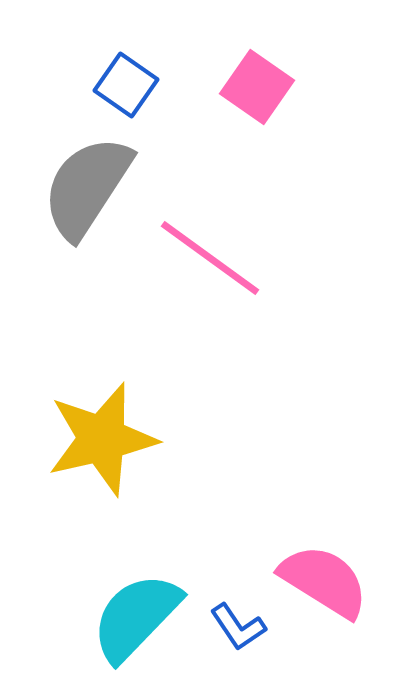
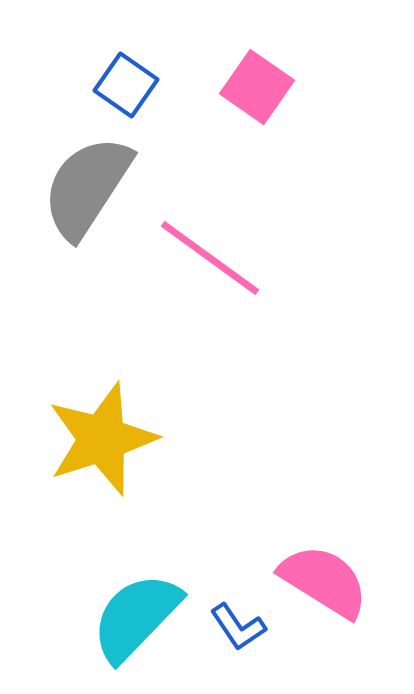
yellow star: rotated 5 degrees counterclockwise
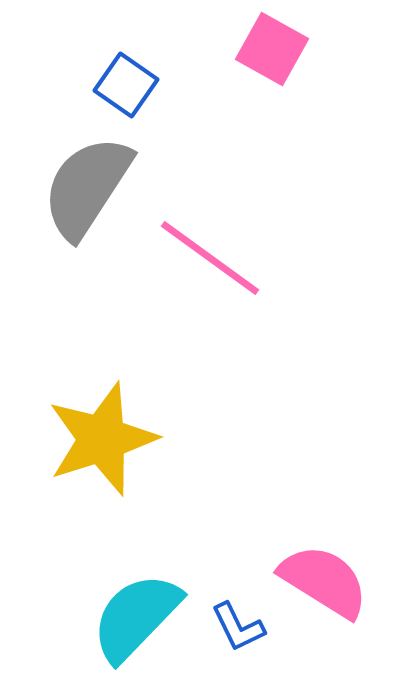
pink square: moved 15 px right, 38 px up; rotated 6 degrees counterclockwise
blue L-shape: rotated 8 degrees clockwise
